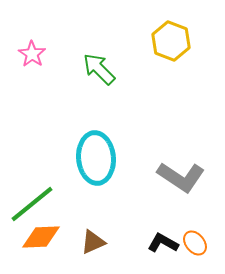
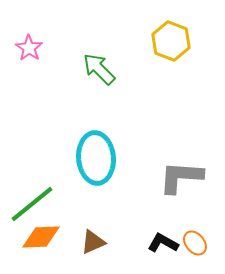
pink star: moved 3 px left, 6 px up
gray L-shape: rotated 150 degrees clockwise
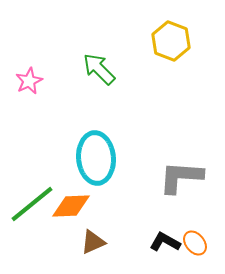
pink star: moved 33 px down; rotated 12 degrees clockwise
orange diamond: moved 30 px right, 31 px up
black L-shape: moved 2 px right, 1 px up
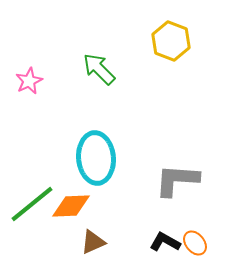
gray L-shape: moved 4 px left, 3 px down
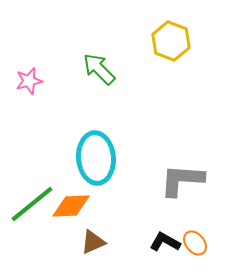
pink star: rotated 12 degrees clockwise
gray L-shape: moved 5 px right
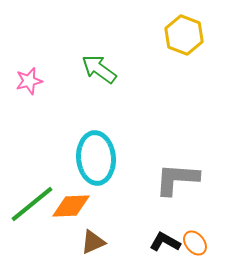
yellow hexagon: moved 13 px right, 6 px up
green arrow: rotated 9 degrees counterclockwise
gray L-shape: moved 5 px left, 1 px up
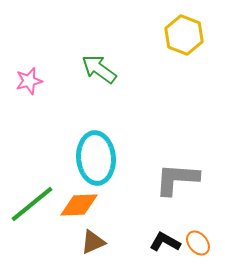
orange diamond: moved 8 px right, 1 px up
orange ellipse: moved 3 px right
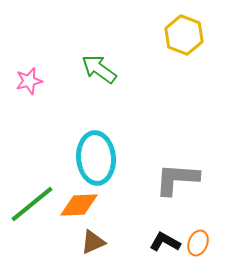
orange ellipse: rotated 60 degrees clockwise
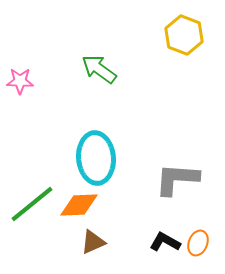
pink star: moved 9 px left; rotated 16 degrees clockwise
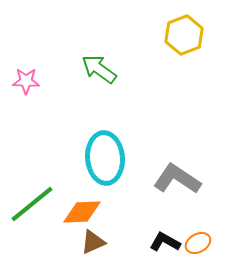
yellow hexagon: rotated 18 degrees clockwise
pink star: moved 6 px right
cyan ellipse: moved 9 px right
gray L-shape: rotated 30 degrees clockwise
orange diamond: moved 3 px right, 7 px down
orange ellipse: rotated 40 degrees clockwise
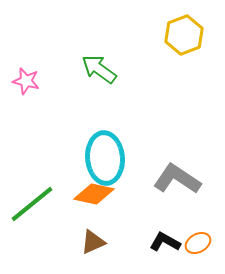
pink star: rotated 12 degrees clockwise
orange diamond: moved 12 px right, 18 px up; rotated 15 degrees clockwise
